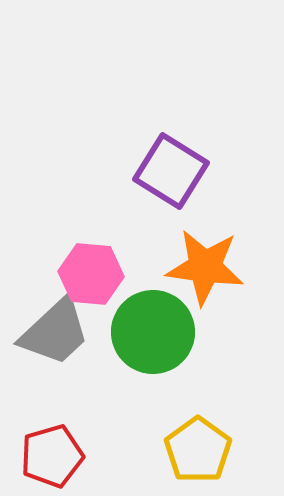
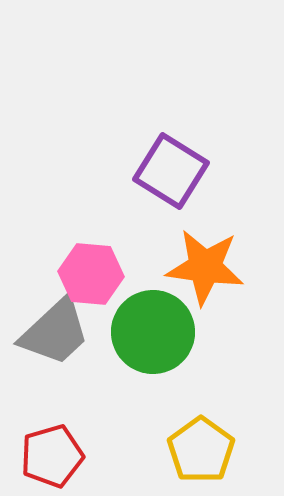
yellow pentagon: moved 3 px right
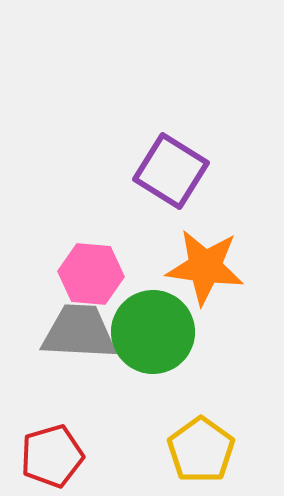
gray trapezoid: moved 24 px right; rotated 134 degrees counterclockwise
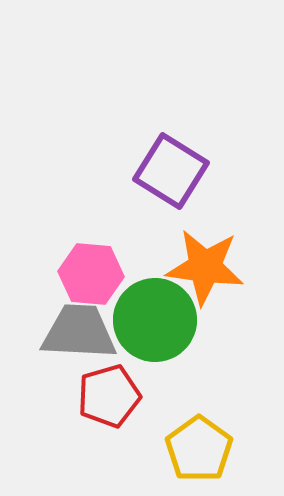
green circle: moved 2 px right, 12 px up
yellow pentagon: moved 2 px left, 1 px up
red pentagon: moved 57 px right, 60 px up
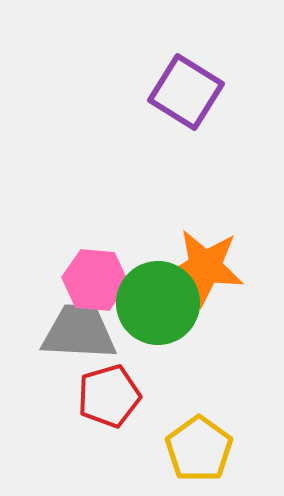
purple square: moved 15 px right, 79 px up
pink hexagon: moved 4 px right, 6 px down
green circle: moved 3 px right, 17 px up
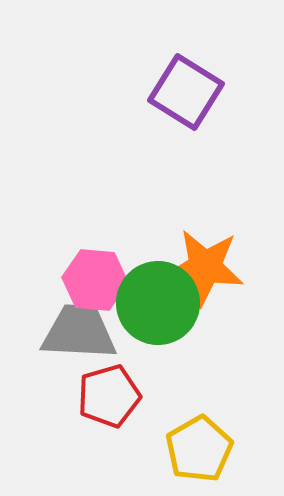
yellow pentagon: rotated 6 degrees clockwise
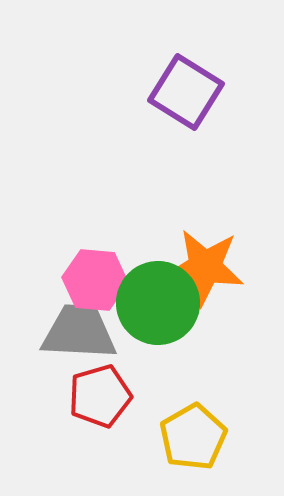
red pentagon: moved 9 px left
yellow pentagon: moved 6 px left, 12 px up
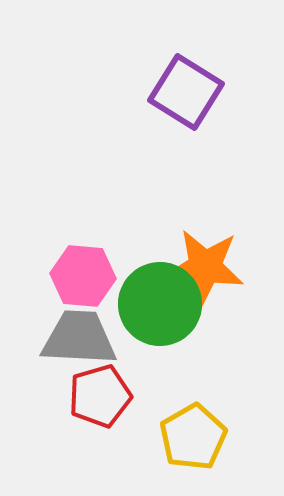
pink hexagon: moved 12 px left, 4 px up
green circle: moved 2 px right, 1 px down
gray trapezoid: moved 6 px down
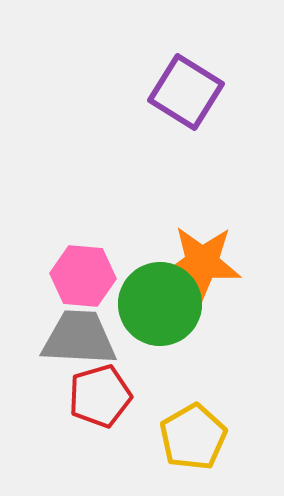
orange star: moved 3 px left, 4 px up; rotated 4 degrees counterclockwise
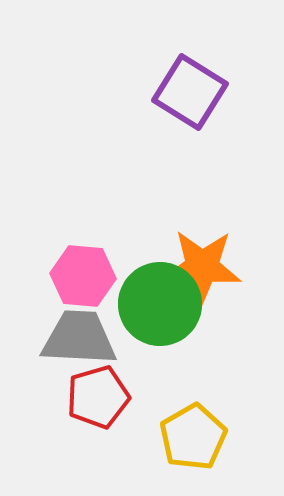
purple square: moved 4 px right
orange star: moved 4 px down
red pentagon: moved 2 px left, 1 px down
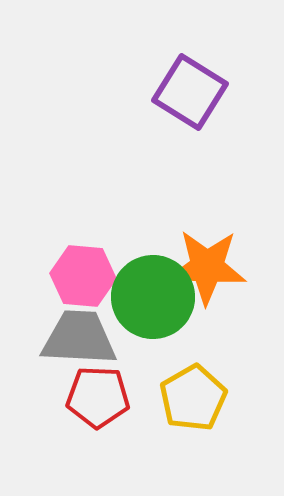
orange star: moved 5 px right
green circle: moved 7 px left, 7 px up
red pentagon: rotated 18 degrees clockwise
yellow pentagon: moved 39 px up
